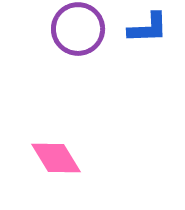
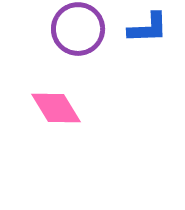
pink diamond: moved 50 px up
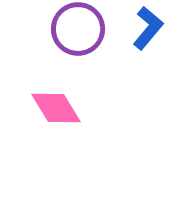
blue L-shape: rotated 48 degrees counterclockwise
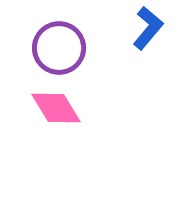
purple circle: moved 19 px left, 19 px down
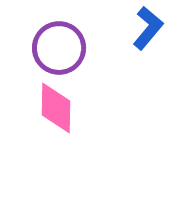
pink diamond: rotated 32 degrees clockwise
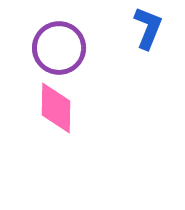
blue L-shape: rotated 18 degrees counterclockwise
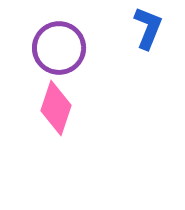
pink diamond: rotated 18 degrees clockwise
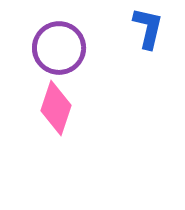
blue L-shape: rotated 9 degrees counterclockwise
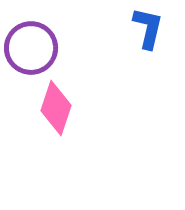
purple circle: moved 28 px left
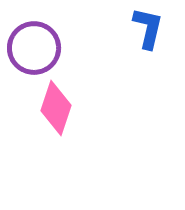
purple circle: moved 3 px right
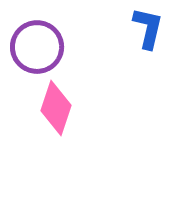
purple circle: moved 3 px right, 1 px up
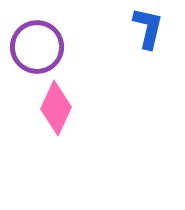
pink diamond: rotated 6 degrees clockwise
